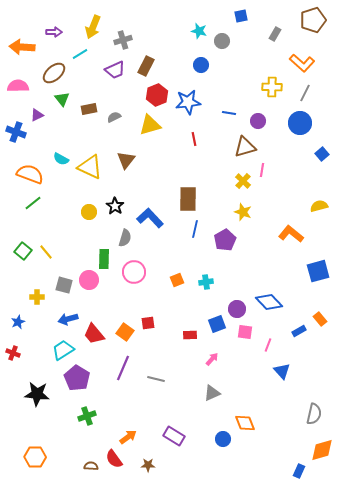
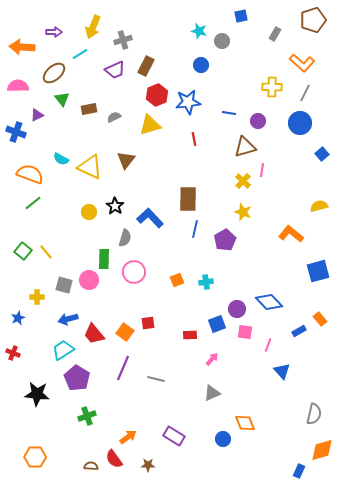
blue star at (18, 322): moved 4 px up
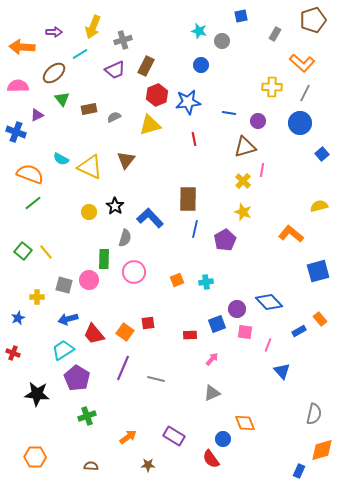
red semicircle at (114, 459): moved 97 px right
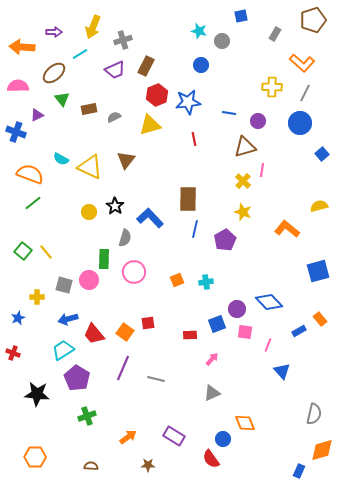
orange L-shape at (291, 234): moved 4 px left, 5 px up
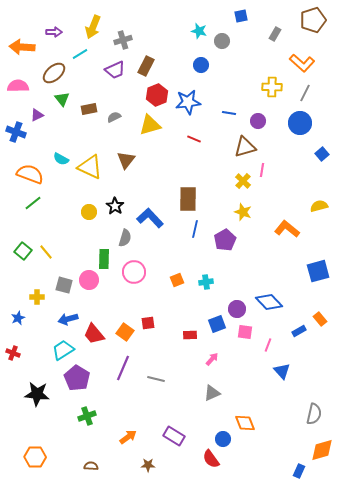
red line at (194, 139): rotated 56 degrees counterclockwise
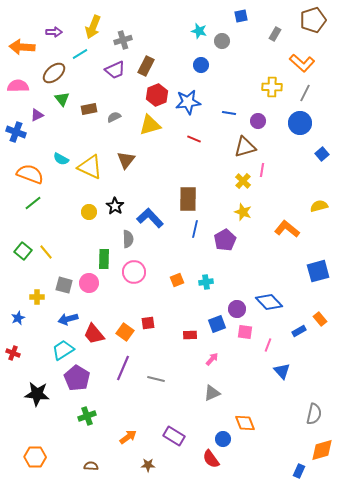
gray semicircle at (125, 238): moved 3 px right, 1 px down; rotated 18 degrees counterclockwise
pink circle at (89, 280): moved 3 px down
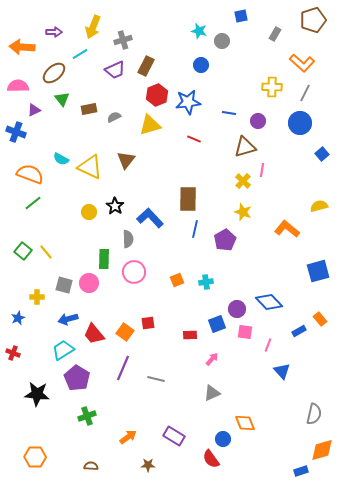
purple triangle at (37, 115): moved 3 px left, 5 px up
blue rectangle at (299, 471): moved 2 px right; rotated 48 degrees clockwise
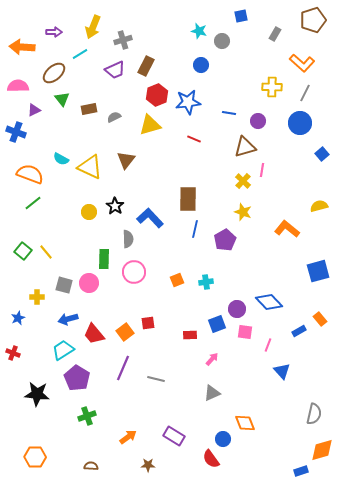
orange square at (125, 332): rotated 18 degrees clockwise
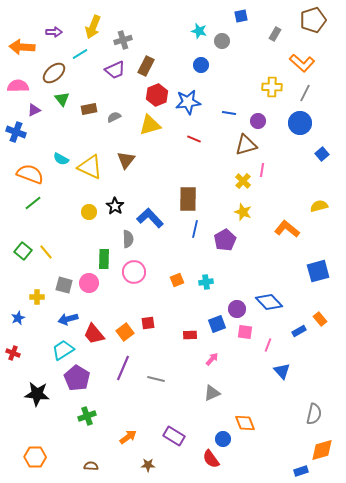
brown triangle at (245, 147): moved 1 px right, 2 px up
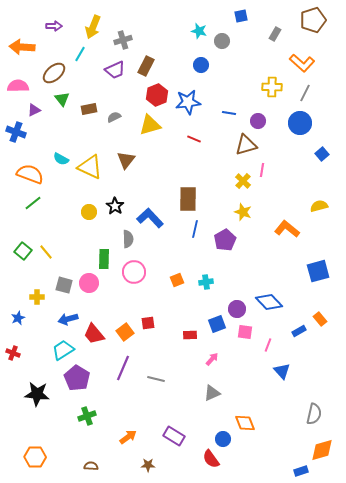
purple arrow at (54, 32): moved 6 px up
cyan line at (80, 54): rotated 28 degrees counterclockwise
